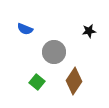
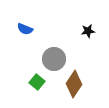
black star: moved 1 px left
gray circle: moved 7 px down
brown diamond: moved 3 px down
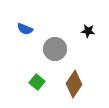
black star: rotated 16 degrees clockwise
gray circle: moved 1 px right, 10 px up
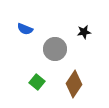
black star: moved 4 px left, 1 px down; rotated 16 degrees counterclockwise
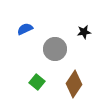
blue semicircle: rotated 133 degrees clockwise
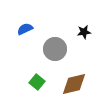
brown diamond: rotated 44 degrees clockwise
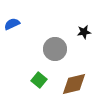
blue semicircle: moved 13 px left, 5 px up
green square: moved 2 px right, 2 px up
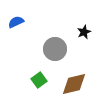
blue semicircle: moved 4 px right, 2 px up
black star: rotated 16 degrees counterclockwise
green square: rotated 14 degrees clockwise
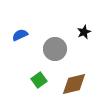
blue semicircle: moved 4 px right, 13 px down
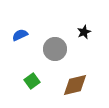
green square: moved 7 px left, 1 px down
brown diamond: moved 1 px right, 1 px down
